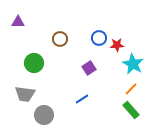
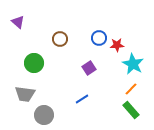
purple triangle: rotated 40 degrees clockwise
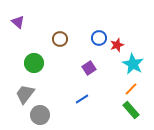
red star: rotated 16 degrees counterclockwise
gray trapezoid: rotated 120 degrees clockwise
gray circle: moved 4 px left
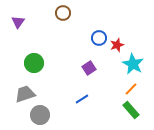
purple triangle: rotated 24 degrees clockwise
brown circle: moved 3 px right, 26 px up
gray trapezoid: rotated 35 degrees clockwise
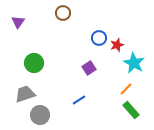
cyan star: moved 1 px right, 1 px up
orange line: moved 5 px left
blue line: moved 3 px left, 1 px down
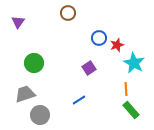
brown circle: moved 5 px right
orange line: rotated 48 degrees counterclockwise
